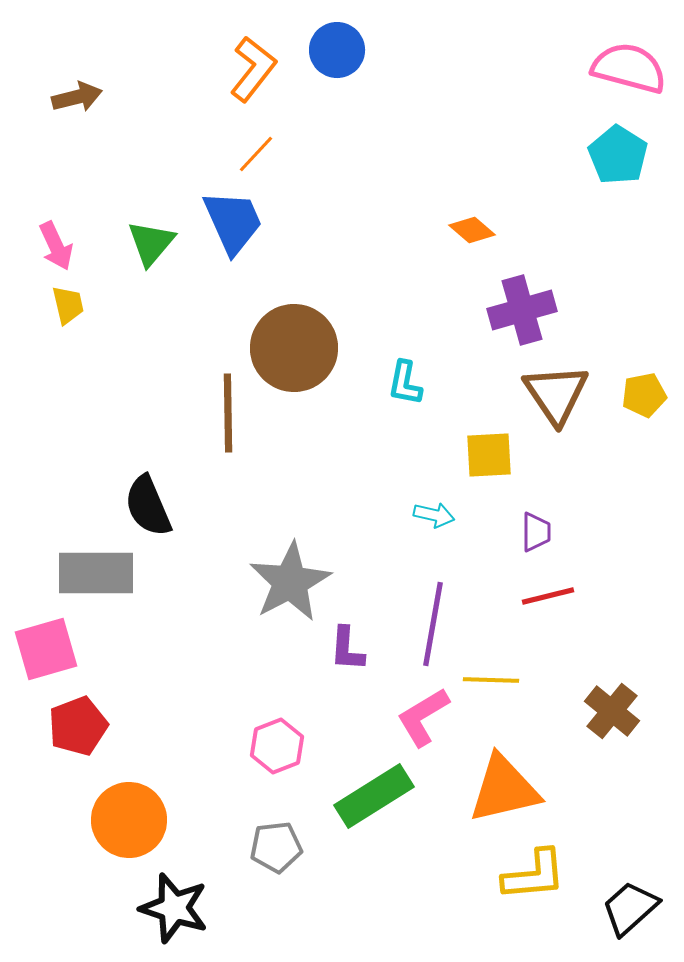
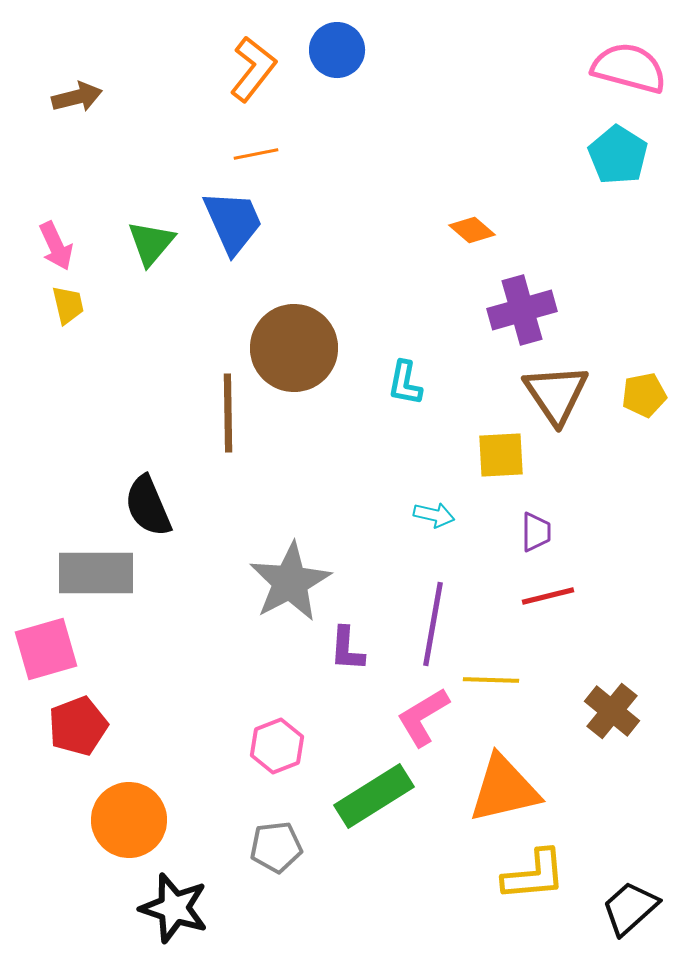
orange line: rotated 36 degrees clockwise
yellow square: moved 12 px right
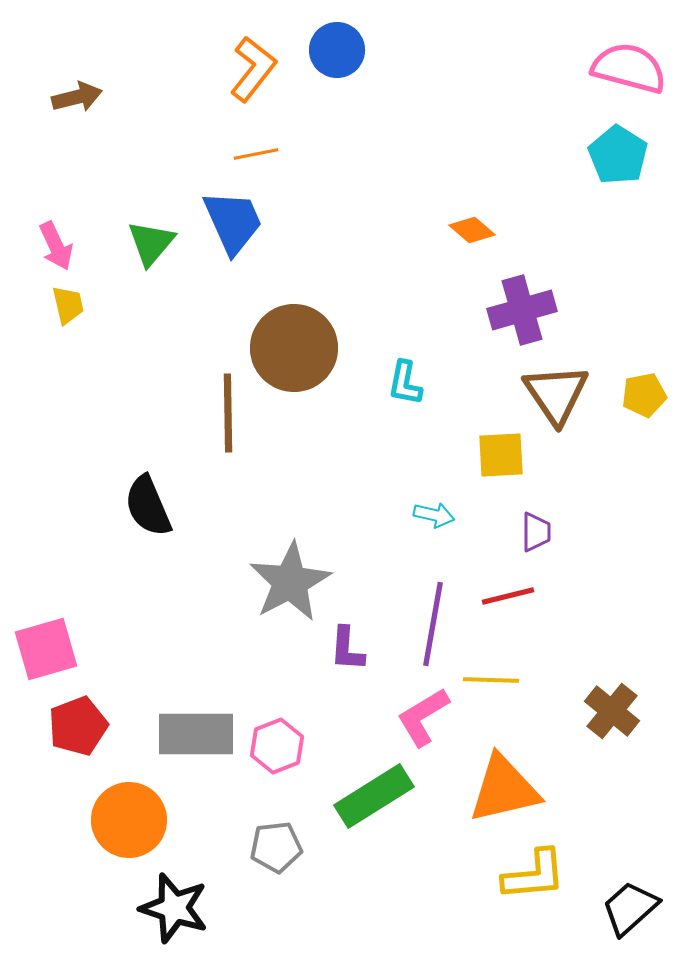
gray rectangle: moved 100 px right, 161 px down
red line: moved 40 px left
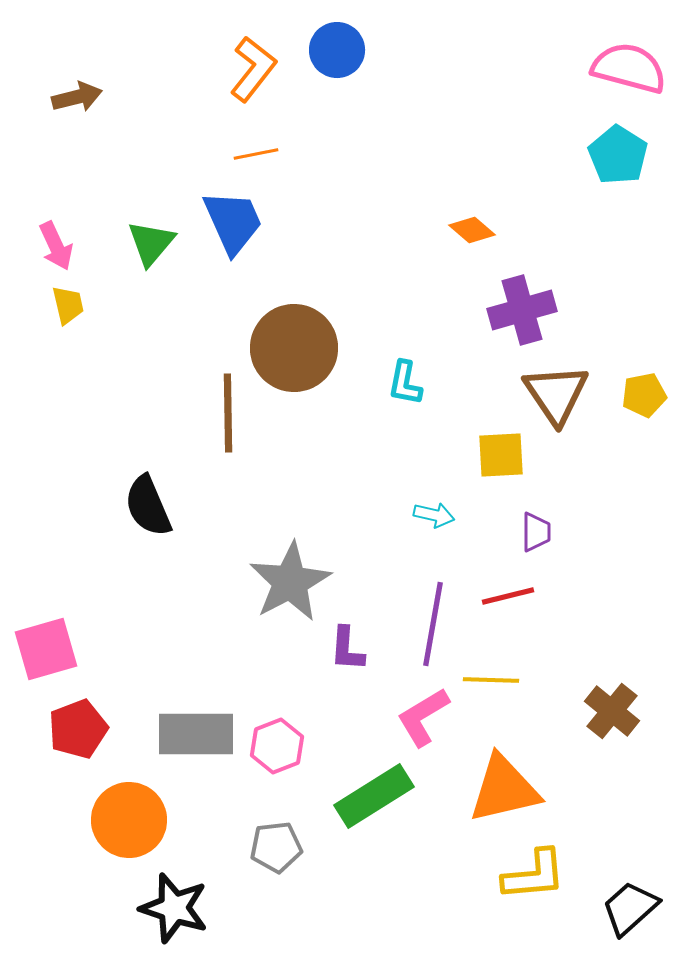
red pentagon: moved 3 px down
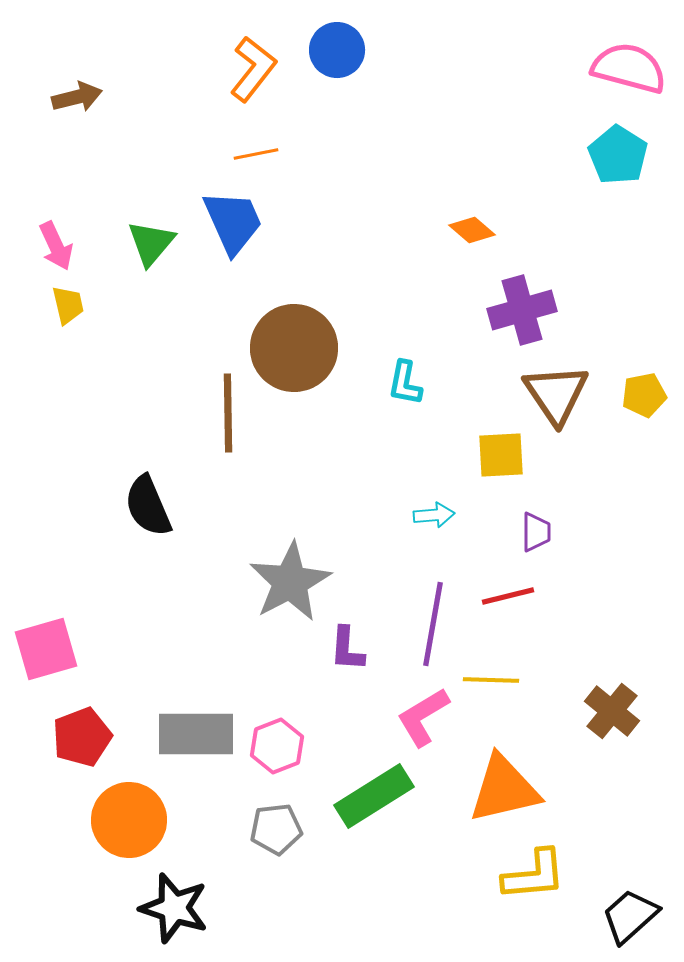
cyan arrow: rotated 18 degrees counterclockwise
red pentagon: moved 4 px right, 8 px down
gray pentagon: moved 18 px up
black trapezoid: moved 8 px down
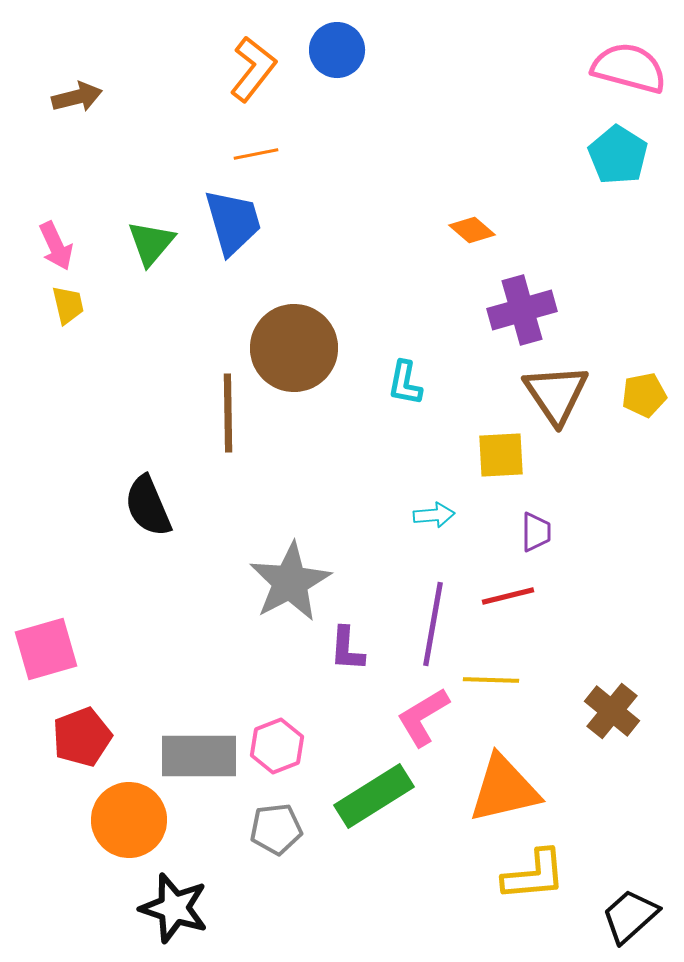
blue trapezoid: rotated 8 degrees clockwise
gray rectangle: moved 3 px right, 22 px down
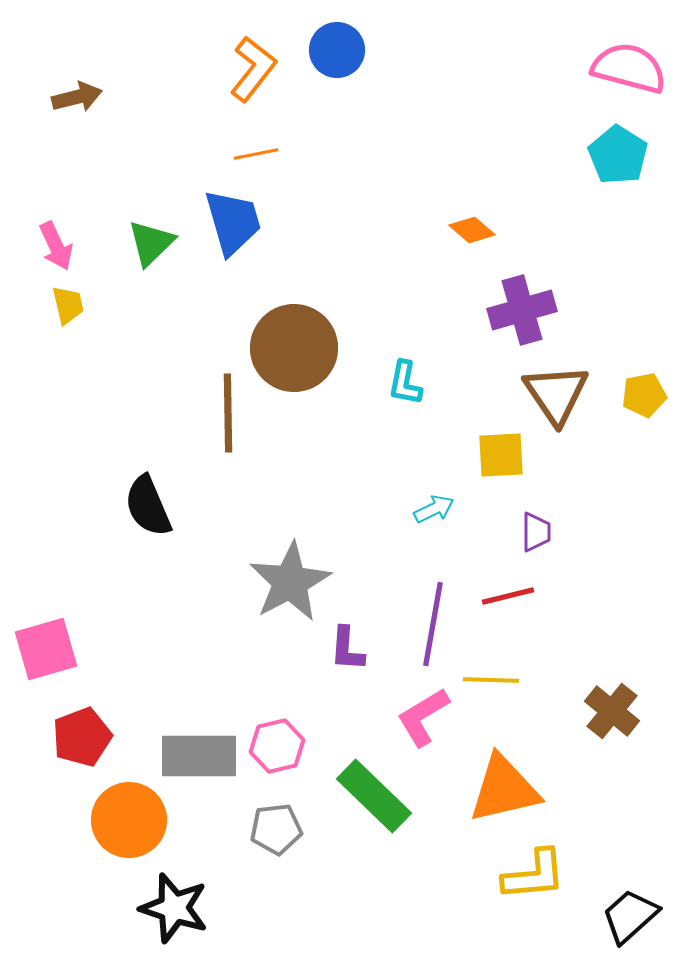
green triangle: rotated 6 degrees clockwise
cyan arrow: moved 6 px up; rotated 21 degrees counterclockwise
pink hexagon: rotated 8 degrees clockwise
green rectangle: rotated 76 degrees clockwise
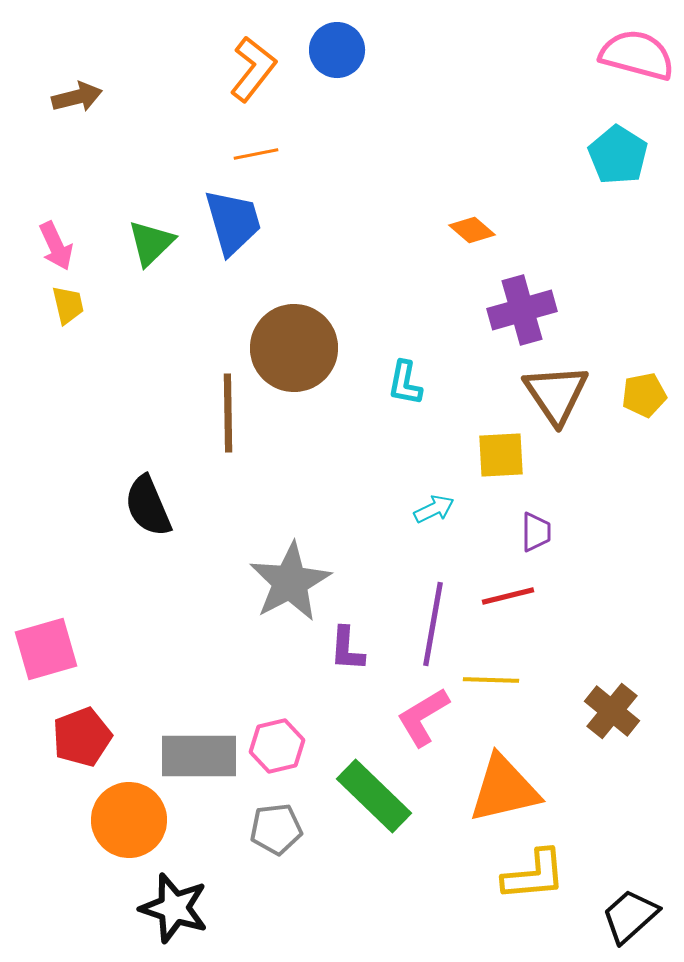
pink semicircle: moved 8 px right, 13 px up
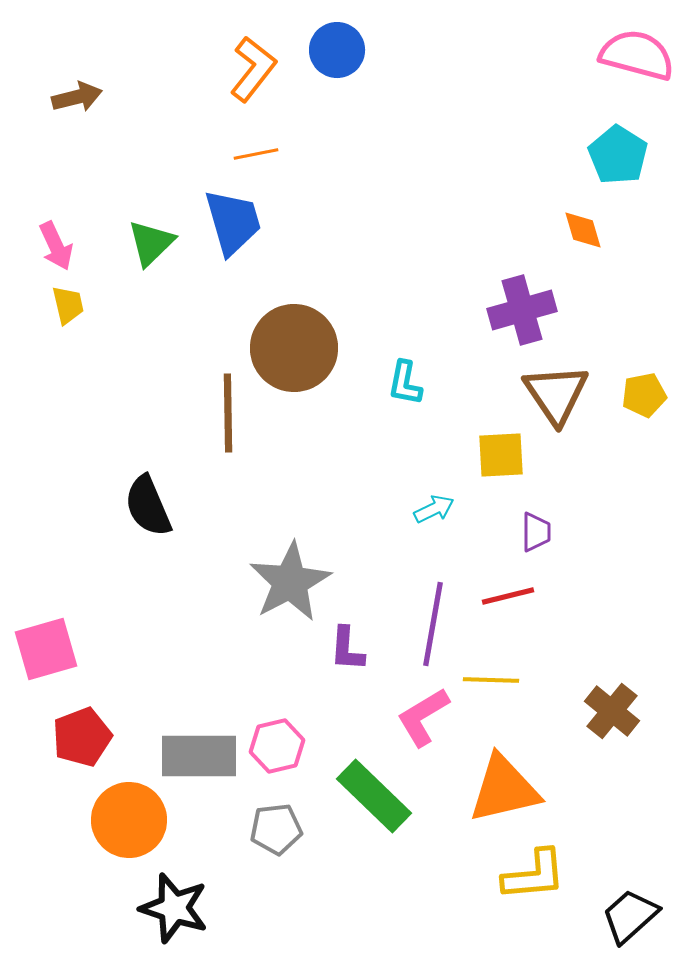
orange diamond: moved 111 px right; rotated 33 degrees clockwise
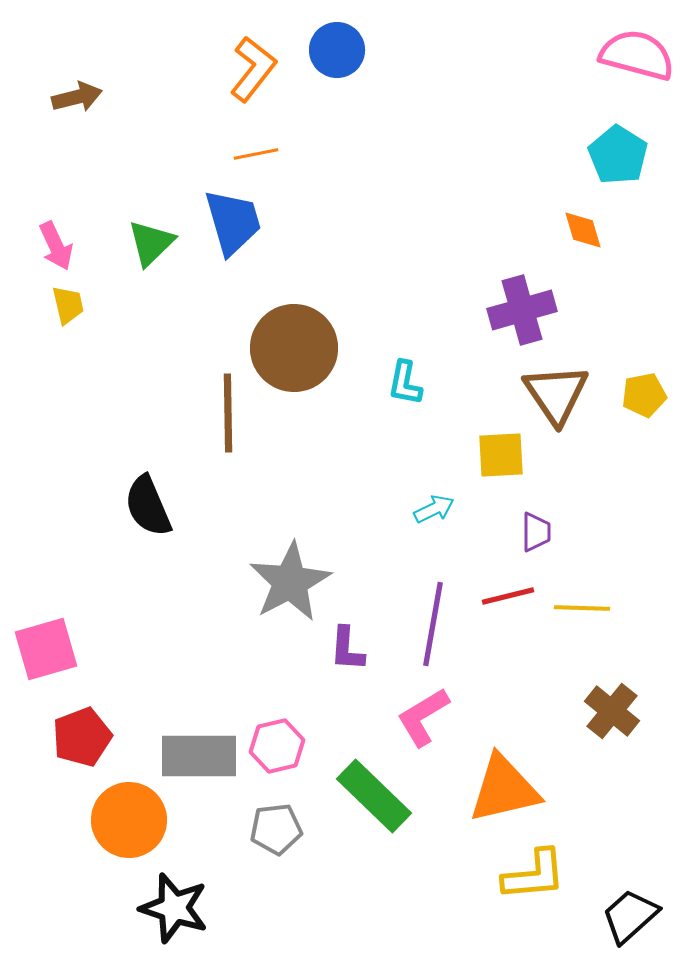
yellow line: moved 91 px right, 72 px up
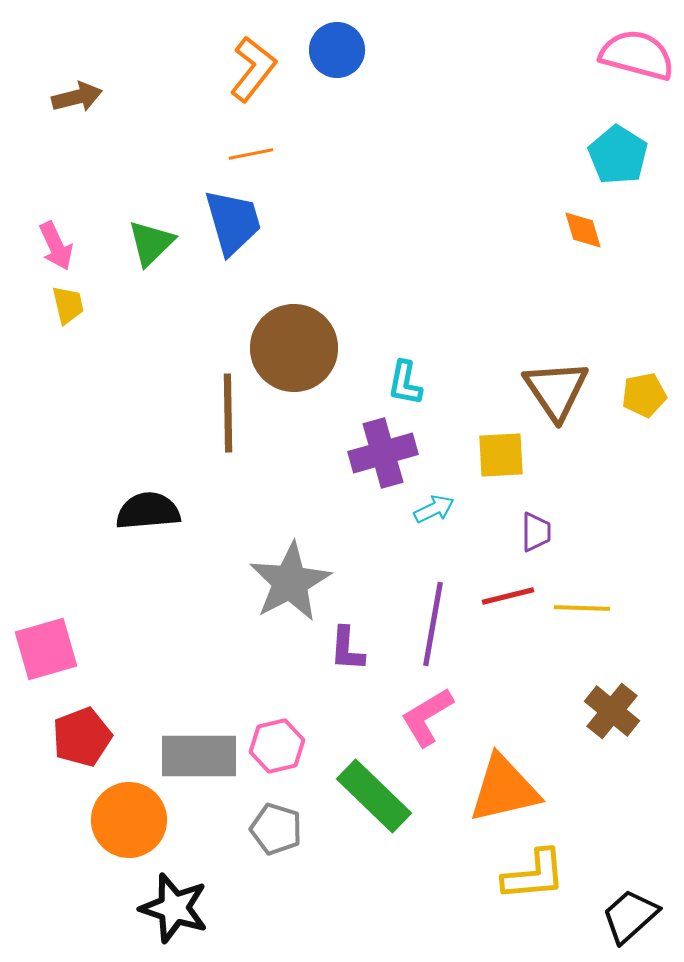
orange line: moved 5 px left
purple cross: moved 139 px left, 143 px down
brown triangle: moved 4 px up
black semicircle: moved 5 px down; rotated 108 degrees clockwise
pink L-shape: moved 4 px right
gray pentagon: rotated 24 degrees clockwise
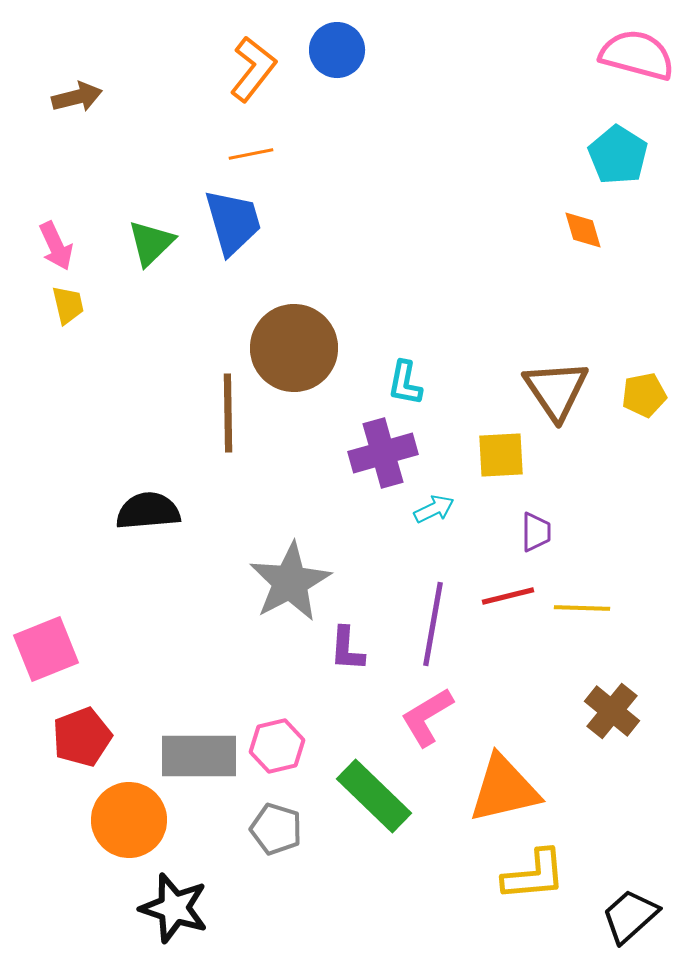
pink square: rotated 6 degrees counterclockwise
